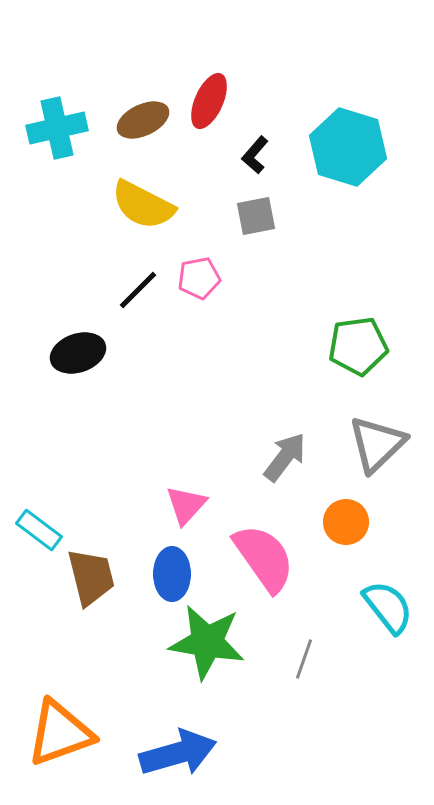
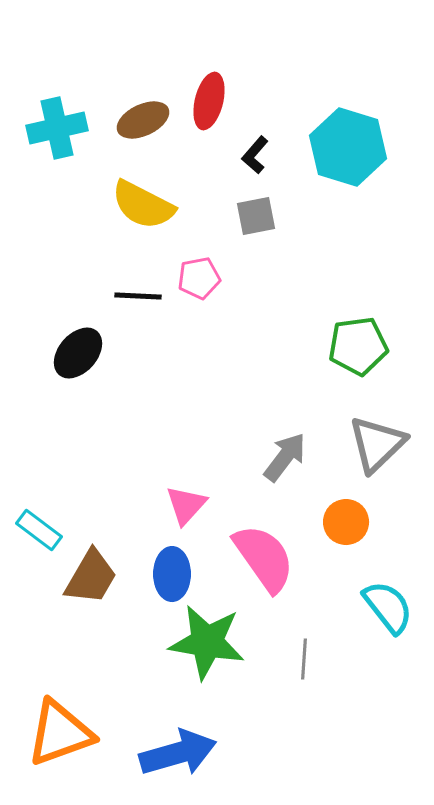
red ellipse: rotated 10 degrees counterclockwise
black line: moved 6 px down; rotated 48 degrees clockwise
black ellipse: rotated 30 degrees counterclockwise
brown trapezoid: rotated 44 degrees clockwise
gray line: rotated 15 degrees counterclockwise
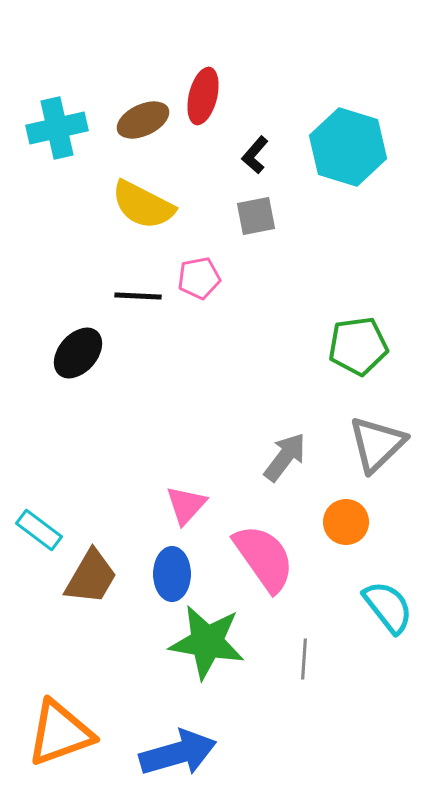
red ellipse: moved 6 px left, 5 px up
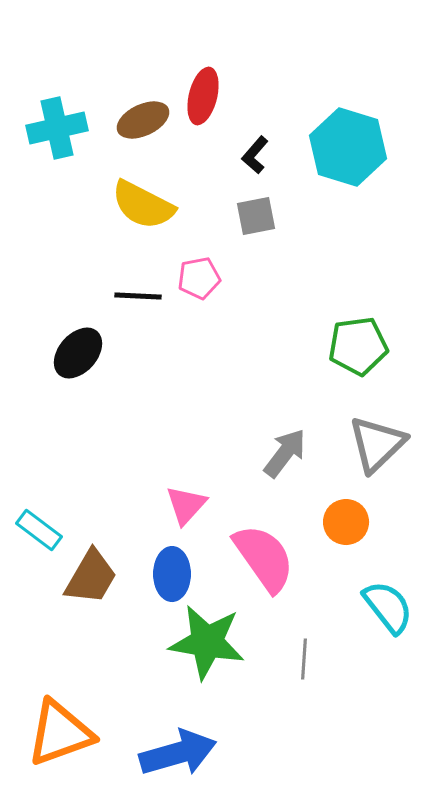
gray arrow: moved 4 px up
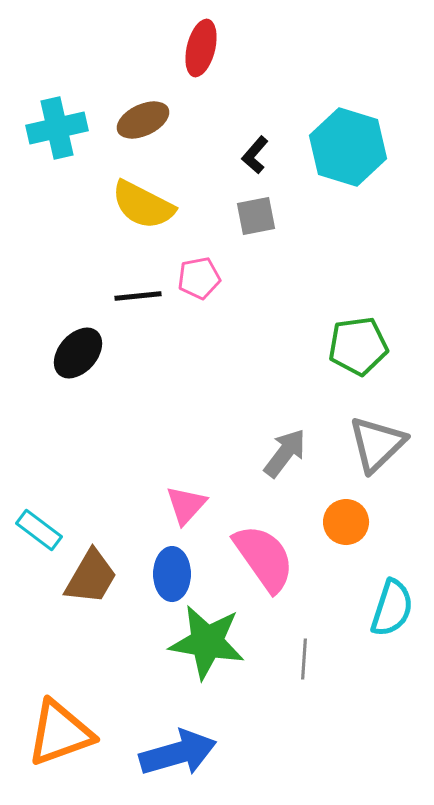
red ellipse: moved 2 px left, 48 px up
black line: rotated 9 degrees counterclockwise
cyan semicircle: moved 4 px right, 1 px down; rotated 56 degrees clockwise
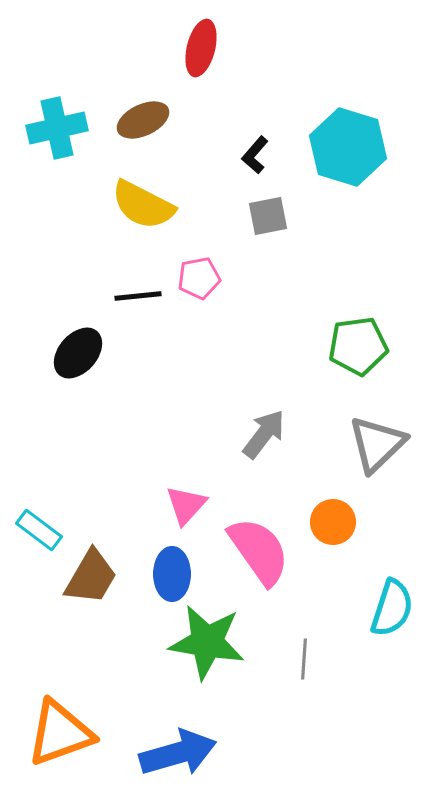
gray square: moved 12 px right
gray arrow: moved 21 px left, 19 px up
orange circle: moved 13 px left
pink semicircle: moved 5 px left, 7 px up
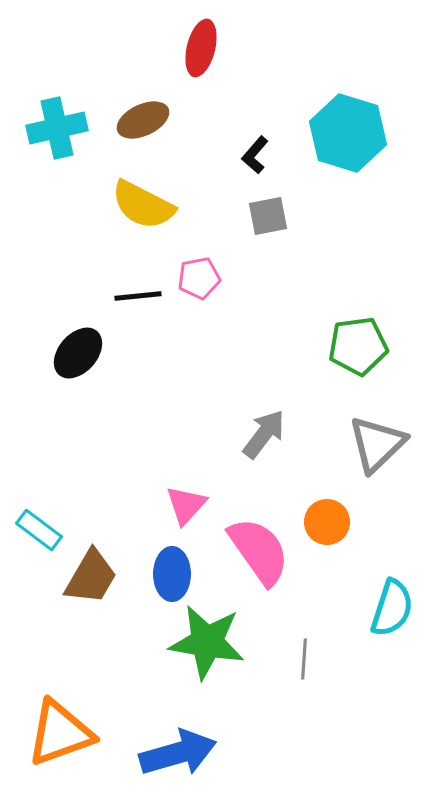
cyan hexagon: moved 14 px up
orange circle: moved 6 px left
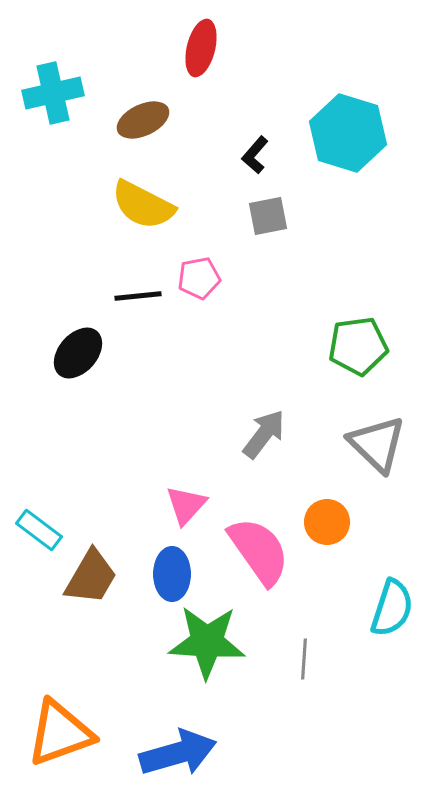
cyan cross: moved 4 px left, 35 px up
gray triangle: rotated 32 degrees counterclockwise
green star: rotated 6 degrees counterclockwise
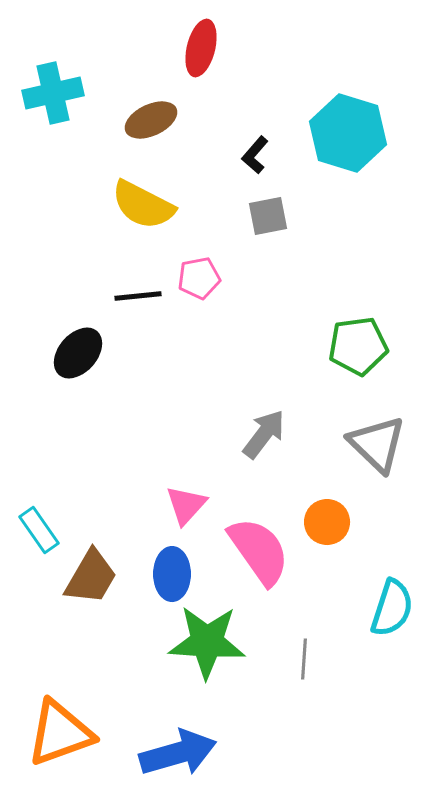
brown ellipse: moved 8 px right
cyan rectangle: rotated 18 degrees clockwise
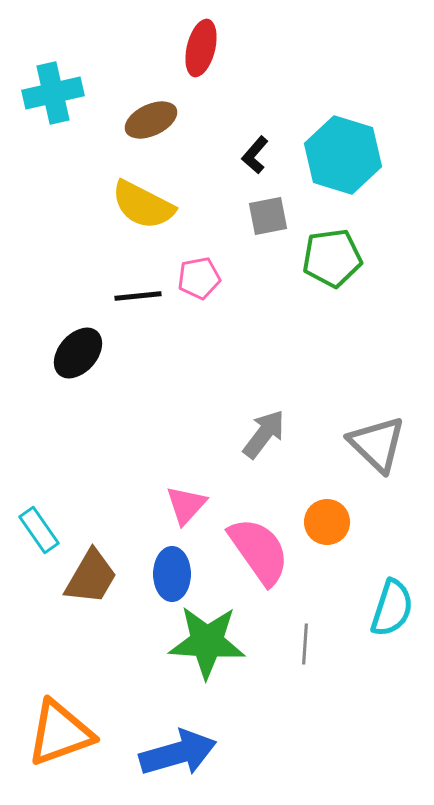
cyan hexagon: moved 5 px left, 22 px down
green pentagon: moved 26 px left, 88 px up
gray line: moved 1 px right, 15 px up
